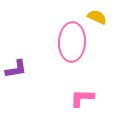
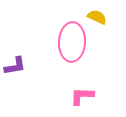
purple L-shape: moved 1 px left, 3 px up
pink L-shape: moved 2 px up
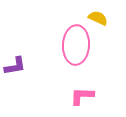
yellow semicircle: moved 1 px right, 1 px down
pink ellipse: moved 4 px right, 3 px down
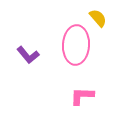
yellow semicircle: rotated 24 degrees clockwise
purple L-shape: moved 13 px right, 11 px up; rotated 60 degrees clockwise
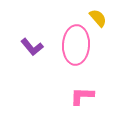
purple L-shape: moved 4 px right, 8 px up
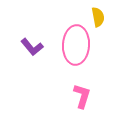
yellow semicircle: moved 1 px up; rotated 30 degrees clockwise
pink L-shape: rotated 105 degrees clockwise
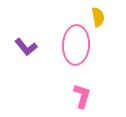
purple L-shape: moved 6 px left
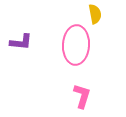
yellow semicircle: moved 3 px left, 3 px up
purple L-shape: moved 5 px left, 5 px up; rotated 45 degrees counterclockwise
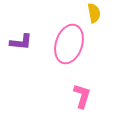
yellow semicircle: moved 1 px left, 1 px up
pink ellipse: moved 7 px left, 1 px up; rotated 15 degrees clockwise
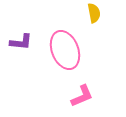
pink ellipse: moved 4 px left, 6 px down; rotated 39 degrees counterclockwise
pink L-shape: rotated 50 degrees clockwise
